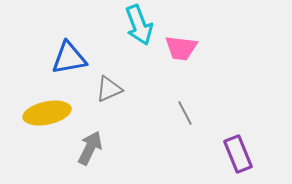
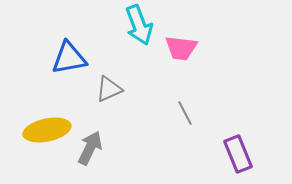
yellow ellipse: moved 17 px down
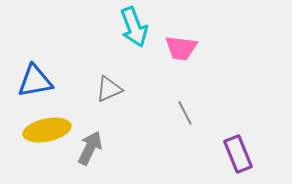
cyan arrow: moved 5 px left, 2 px down
blue triangle: moved 34 px left, 23 px down
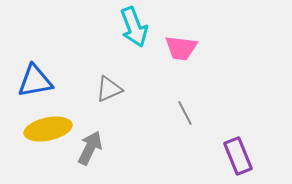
yellow ellipse: moved 1 px right, 1 px up
purple rectangle: moved 2 px down
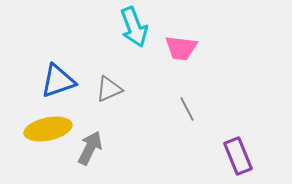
blue triangle: moved 23 px right; rotated 9 degrees counterclockwise
gray line: moved 2 px right, 4 px up
